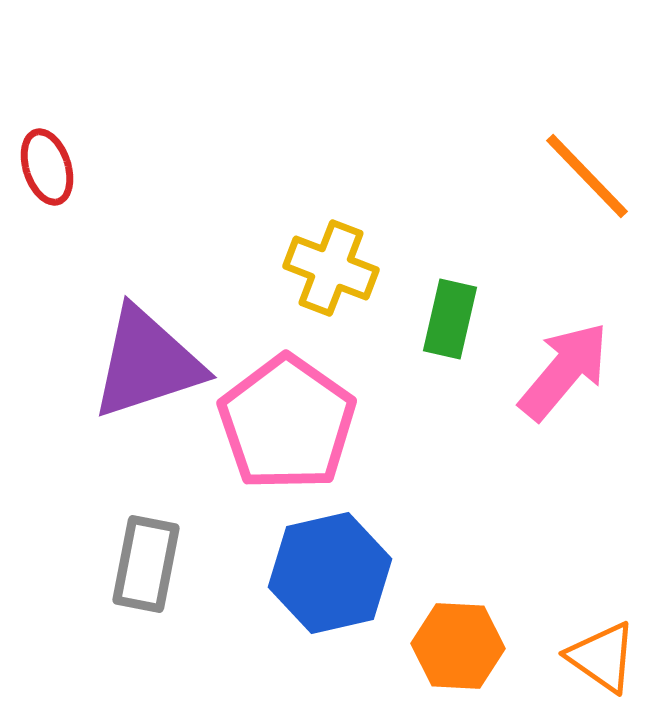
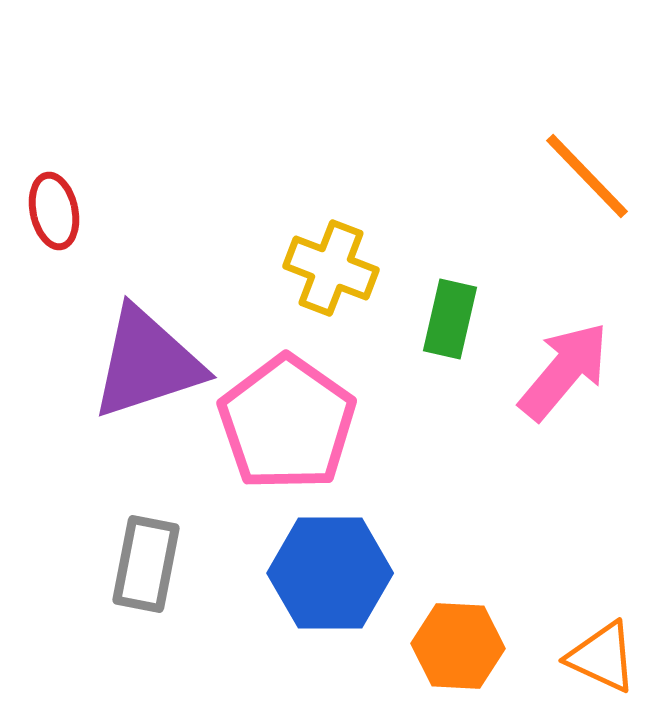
red ellipse: moved 7 px right, 44 px down; rotated 6 degrees clockwise
blue hexagon: rotated 13 degrees clockwise
orange triangle: rotated 10 degrees counterclockwise
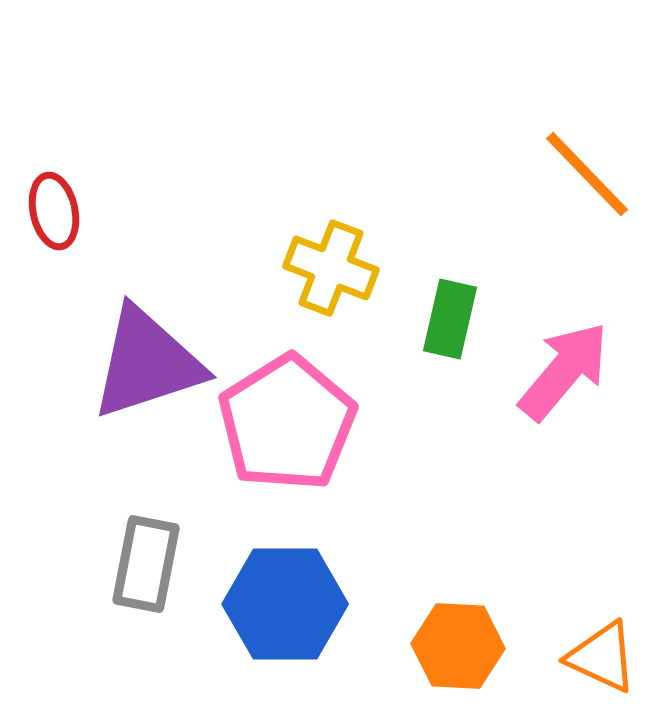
orange line: moved 2 px up
pink pentagon: rotated 5 degrees clockwise
blue hexagon: moved 45 px left, 31 px down
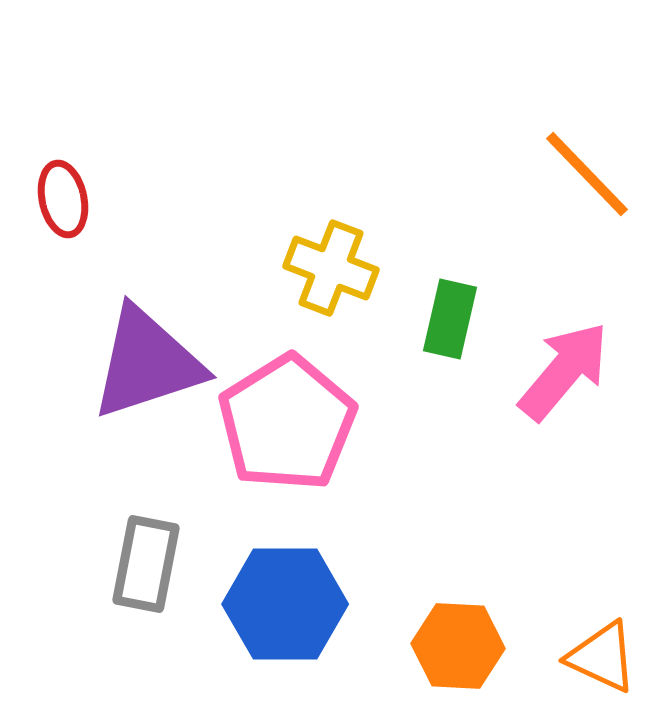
red ellipse: moved 9 px right, 12 px up
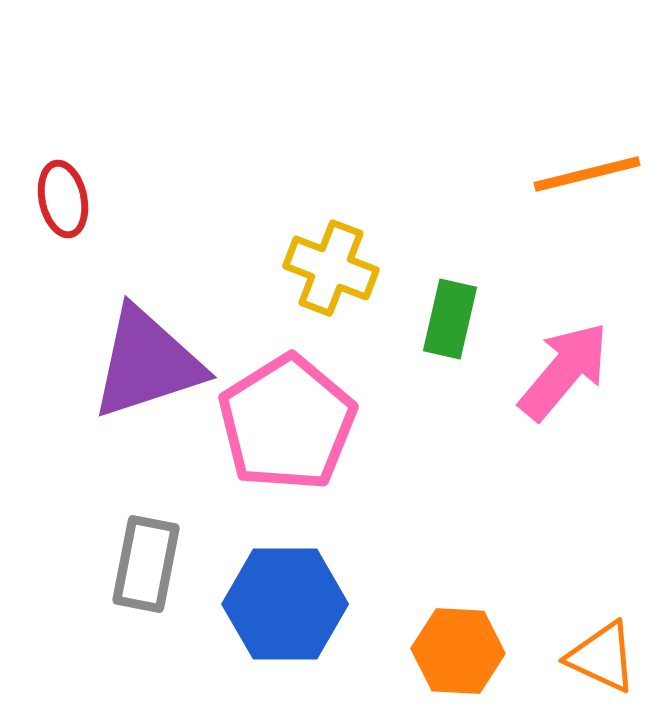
orange line: rotated 60 degrees counterclockwise
orange hexagon: moved 5 px down
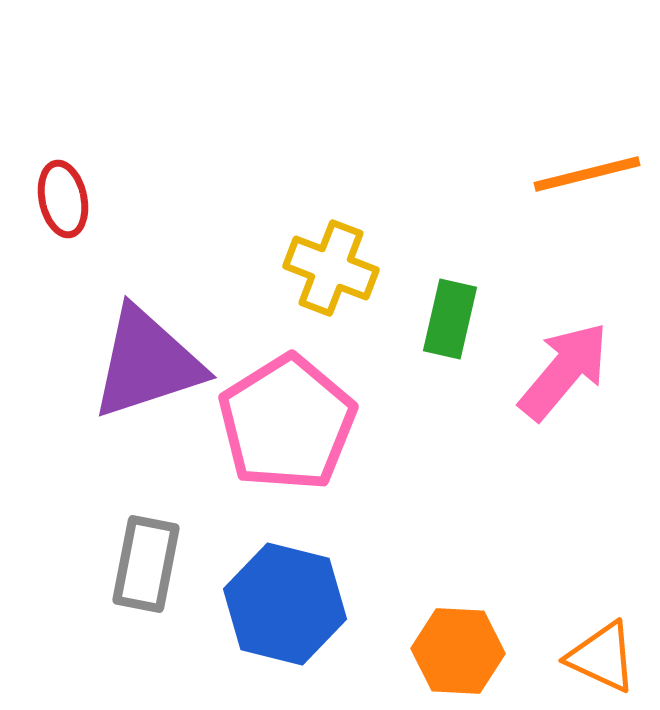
blue hexagon: rotated 14 degrees clockwise
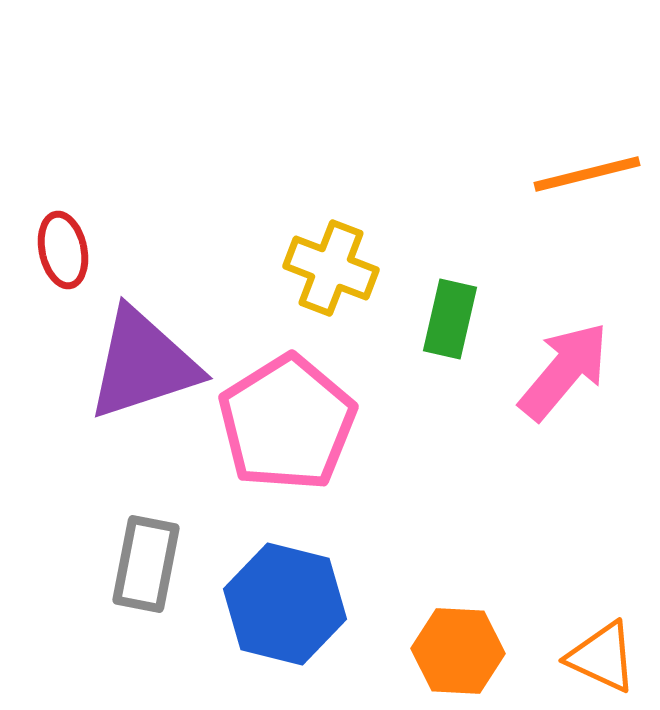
red ellipse: moved 51 px down
purple triangle: moved 4 px left, 1 px down
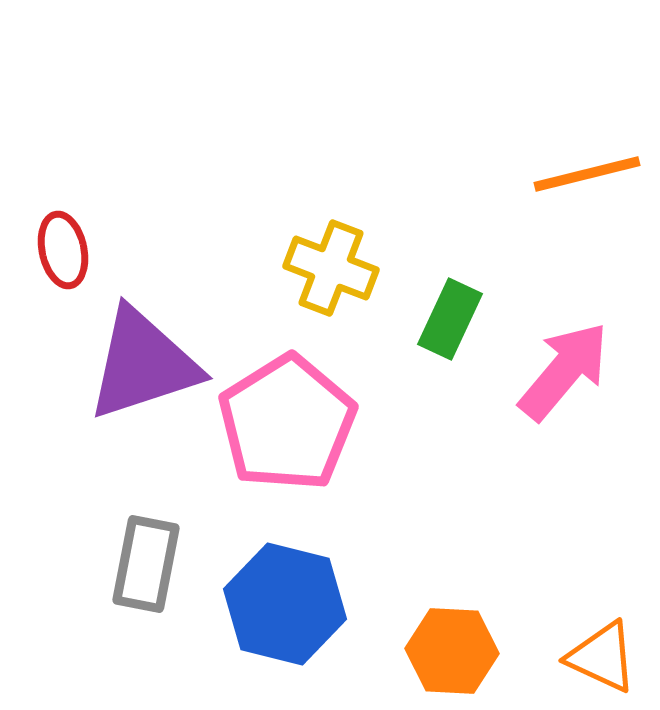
green rectangle: rotated 12 degrees clockwise
orange hexagon: moved 6 px left
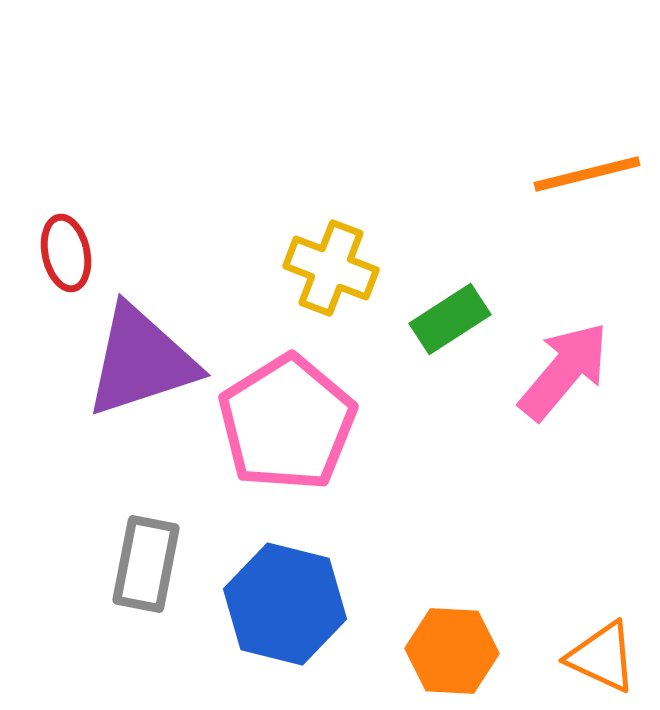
red ellipse: moved 3 px right, 3 px down
green rectangle: rotated 32 degrees clockwise
purple triangle: moved 2 px left, 3 px up
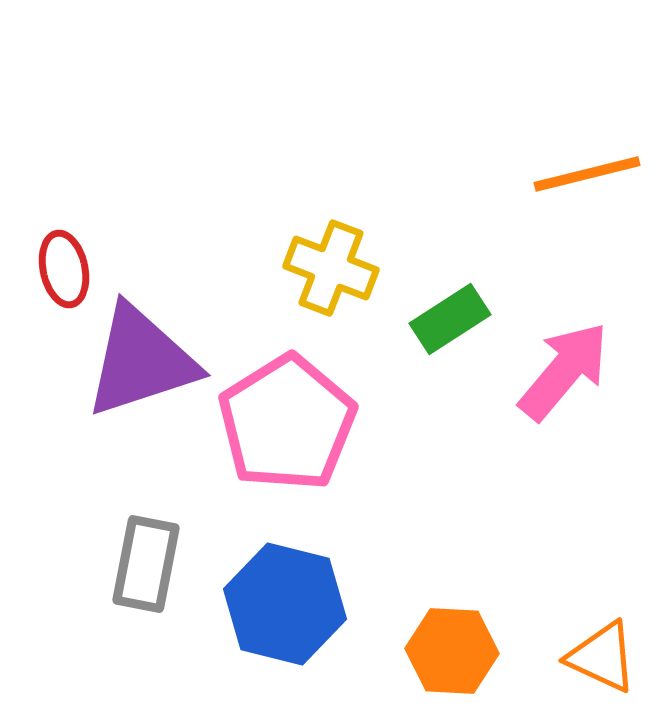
red ellipse: moved 2 px left, 16 px down
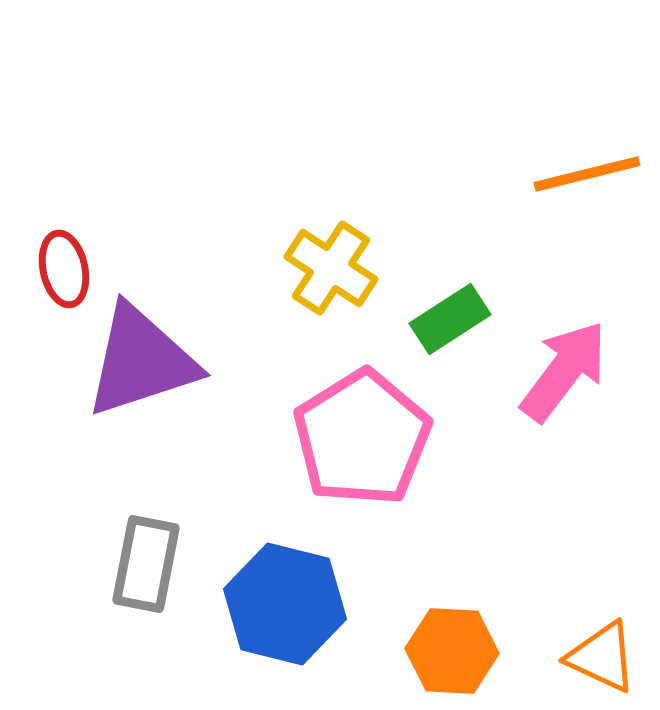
yellow cross: rotated 12 degrees clockwise
pink arrow: rotated 3 degrees counterclockwise
pink pentagon: moved 75 px right, 15 px down
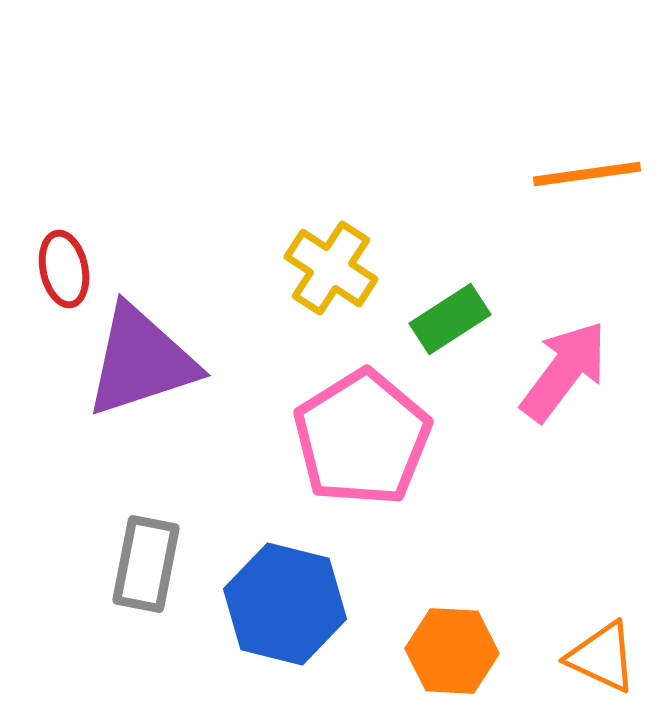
orange line: rotated 6 degrees clockwise
